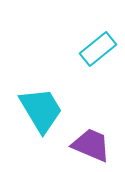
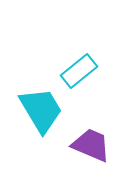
cyan rectangle: moved 19 px left, 22 px down
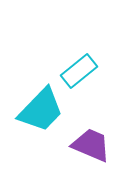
cyan trapezoid: rotated 75 degrees clockwise
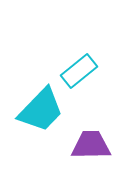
purple trapezoid: rotated 24 degrees counterclockwise
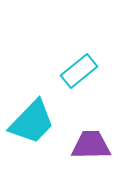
cyan trapezoid: moved 9 px left, 12 px down
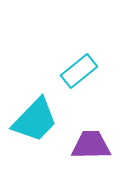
cyan trapezoid: moved 3 px right, 2 px up
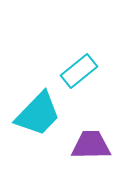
cyan trapezoid: moved 3 px right, 6 px up
